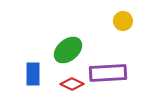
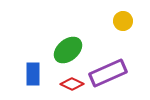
purple rectangle: rotated 21 degrees counterclockwise
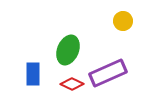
green ellipse: rotated 28 degrees counterclockwise
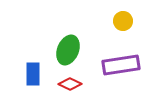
purple rectangle: moved 13 px right, 8 px up; rotated 15 degrees clockwise
red diamond: moved 2 px left
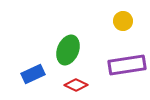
purple rectangle: moved 6 px right
blue rectangle: rotated 65 degrees clockwise
red diamond: moved 6 px right, 1 px down
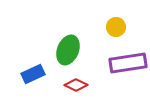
yellow circle: moved 7 px left, 6 px down
purple rectangle: moved 1 px right, 2 px up
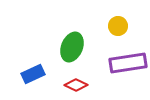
yellow circle: moved 2 px right, 1 px up
green ellipse: moved 4 px right, 3 px up
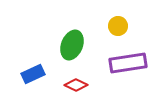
green ellipse: moved 2 px up
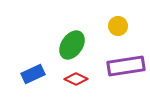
green ellipse: rotated 12 degrees clockwise
purple rectangle: moved 2 px left, 3 px down
red diamond: moved 6 px up
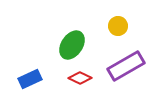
purple rectangle: rotated 21 degrees counterclockwise
blue rectangle: moved 3 px left, 5 px down
red diamond: moved 4 px right, 1 px up
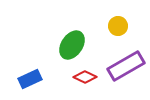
red diamond: moved 5 px right, 1 px up
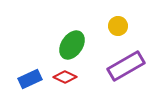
red diamond: moved 20 px left
